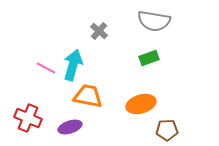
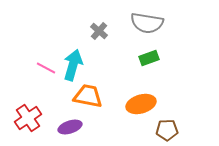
gray semicircle: moved 7 px left, 2 px down
red cross: rotated 32 degrees clockwise
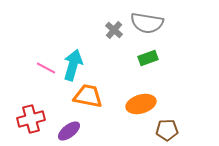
gray cross: moved 15 px right, 1 px up
green rectangle: moved 1 px left
red cross: moved 3 px right, 1 px down; rotated 20 degrees clockwise
purple ellipse: moved 1 px left, 4 px down; rotated 20 degrees counterclockwise
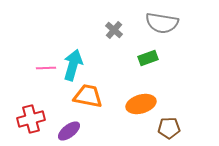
gray semicircle: moved 15 px right
pink line: rotated 30 degrees counterclockwise
brown pentagon: moved 2 px right, 2 px up
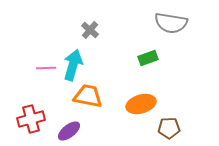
gray semicircle: moved 9 px right
gray cross: moved 24 px left
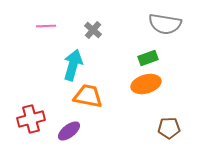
gray semicircle: moved 6 px left, 1 px down
gray cross: moved 3 px right
pink line: moved 42 px up
orange ellipse: moved 5 px right, 20 px up
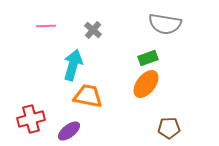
orange ellipse: rotated 36 degrees counterclockwise
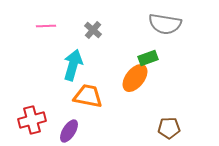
orange ellipse: moved 11 px left, 6 px up
red cross: moved 1 px right, 1 px down
purple ellipse: rotated 20 degrees counterclockwise
